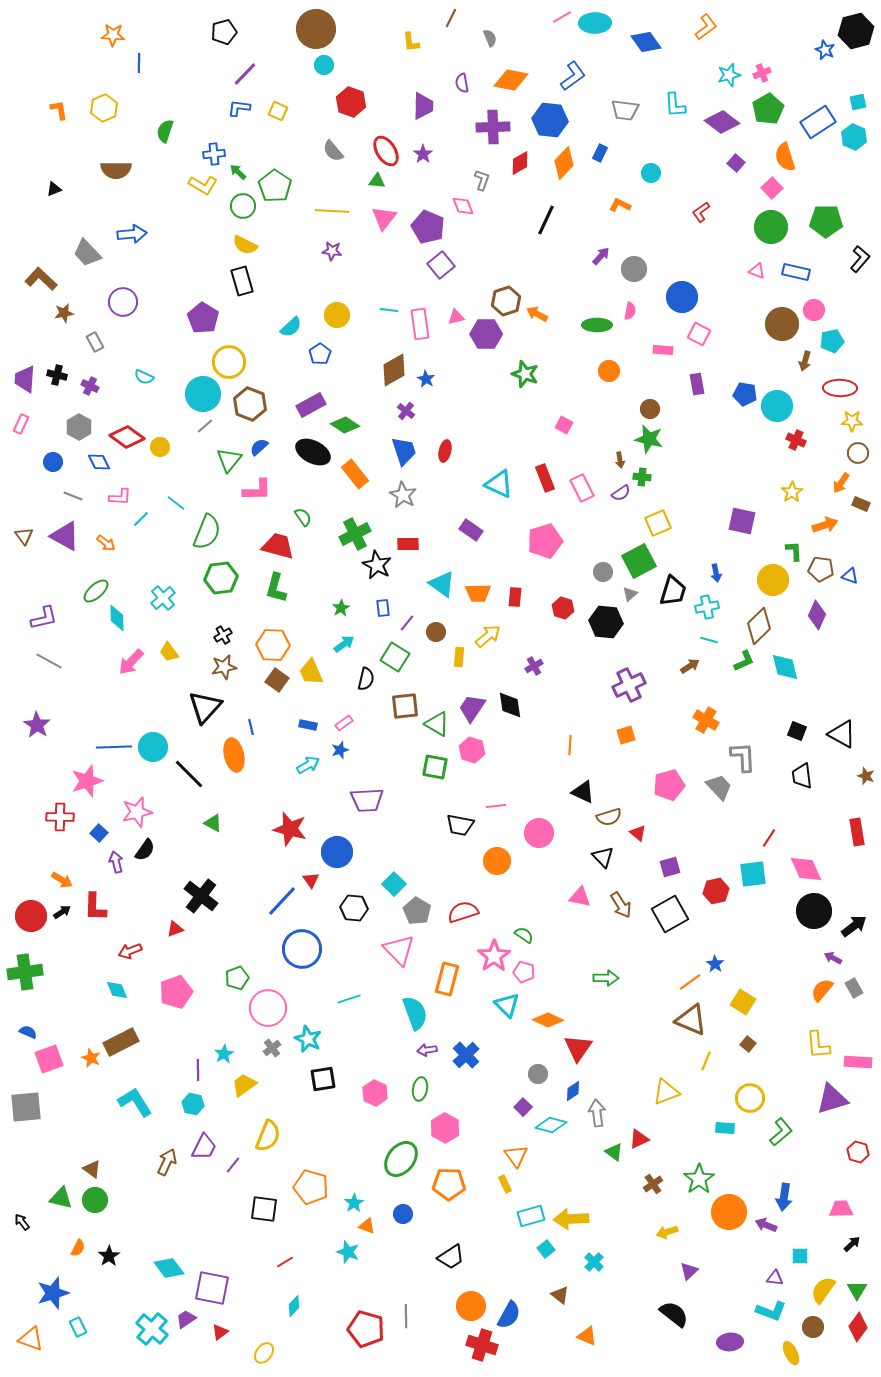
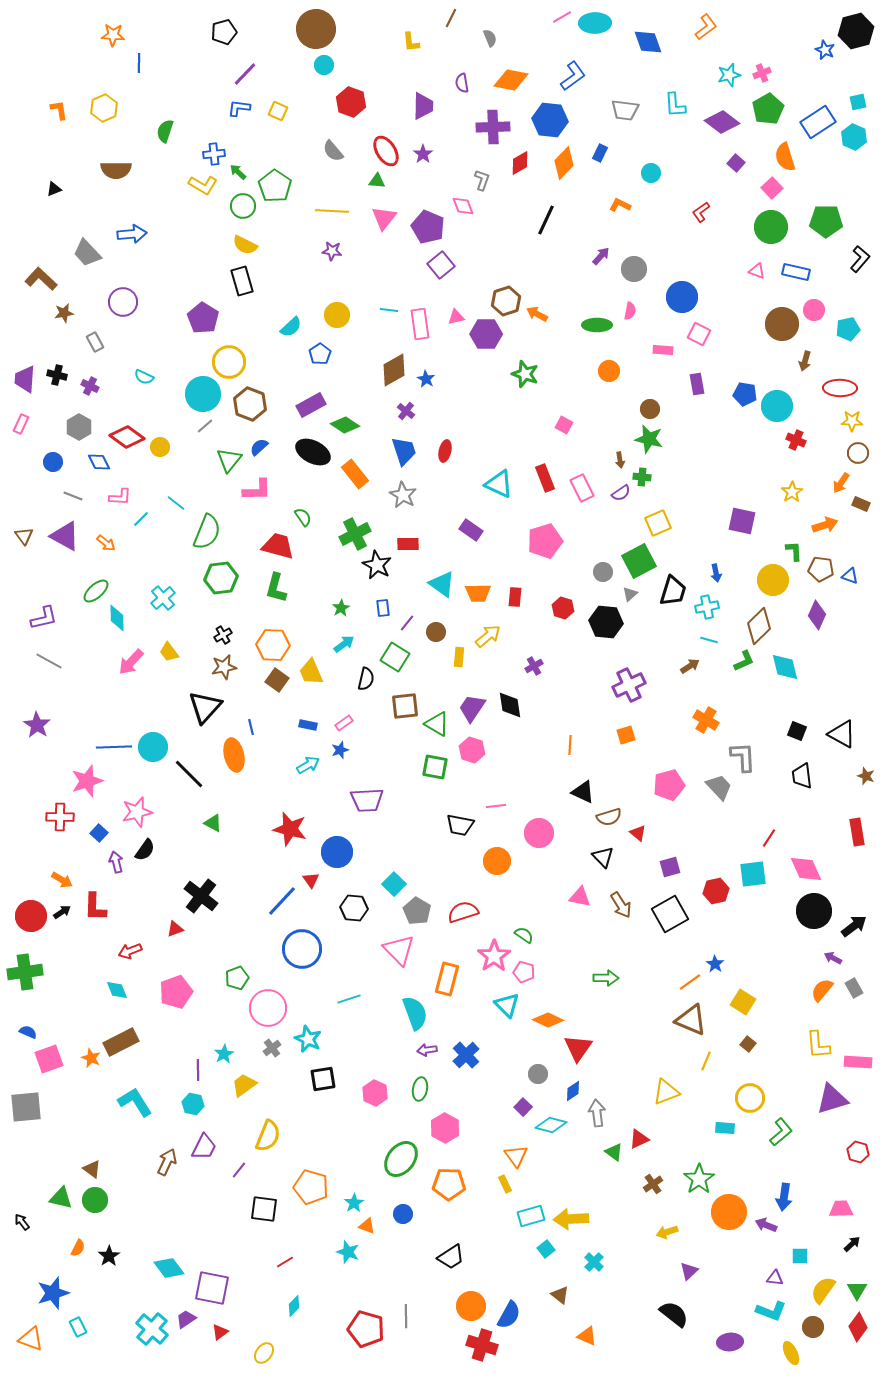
blue diamond at (646, 42): moved 2 px right; rotated 16 degrees clockwise
cyan pentagon at (832, 341): moved 16 px right, 12 px up
purple line at (233, 1165): moved 6 px right, 5 px down
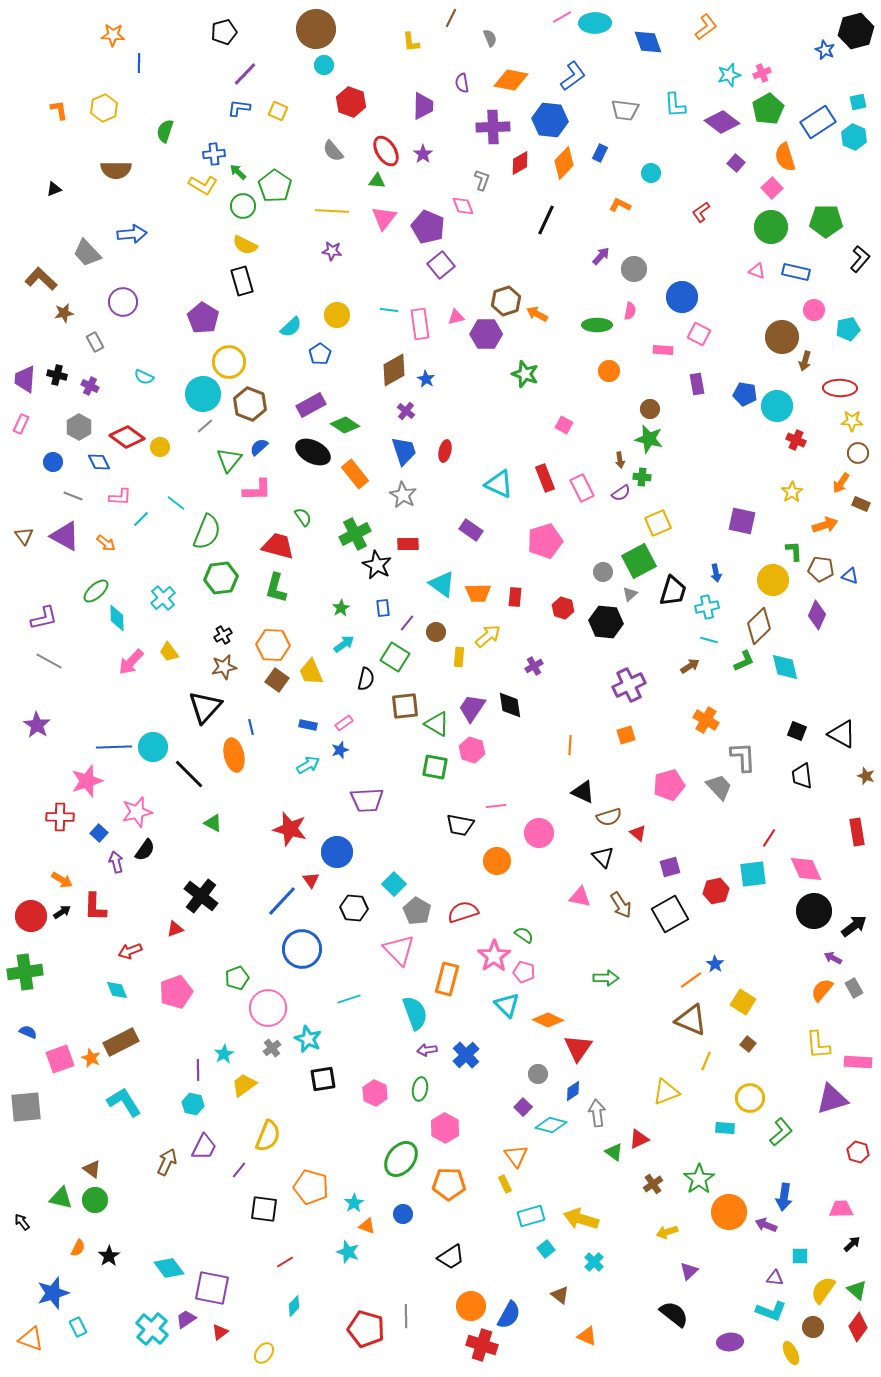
brown circle at (782, 324): moved 13 px down
orange line at (690, 982): moved 1 px right, 2 px up
pink square at (49, 1059): moved 11 px right
cyan L-shape at (135, 1102): moved 11 px left
yellow arrow at (571, 1219): moved 10 px right; rotated 20 degrees clockwise
green triangle at (857, 1290): rotated 20 degrees counterclockwise
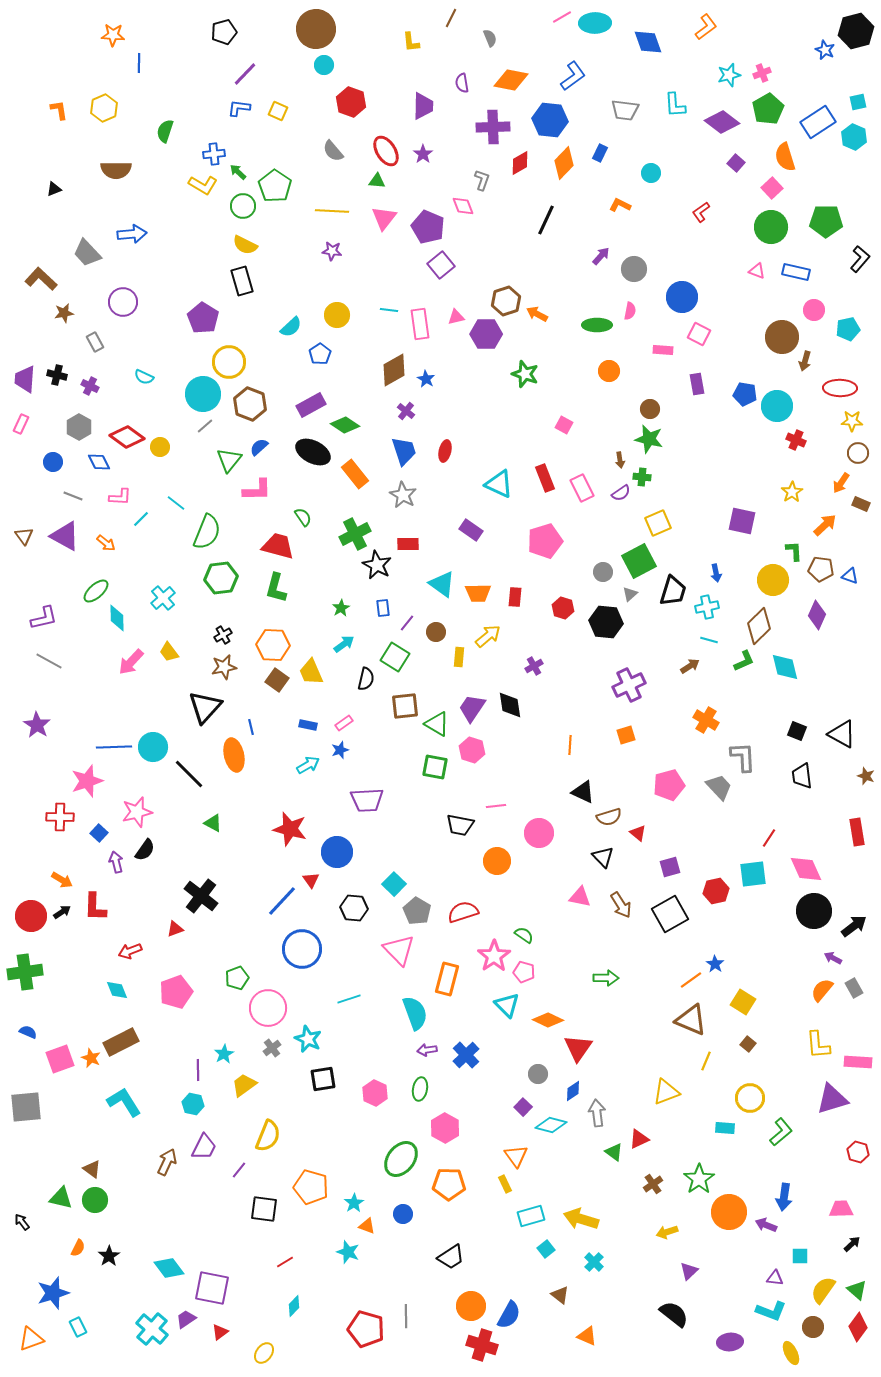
orange arrow at (825, 525): rotated 25 degrees counterclockwise
orange triangle at (31, 1339): rotated 40 degrees counterclockwise
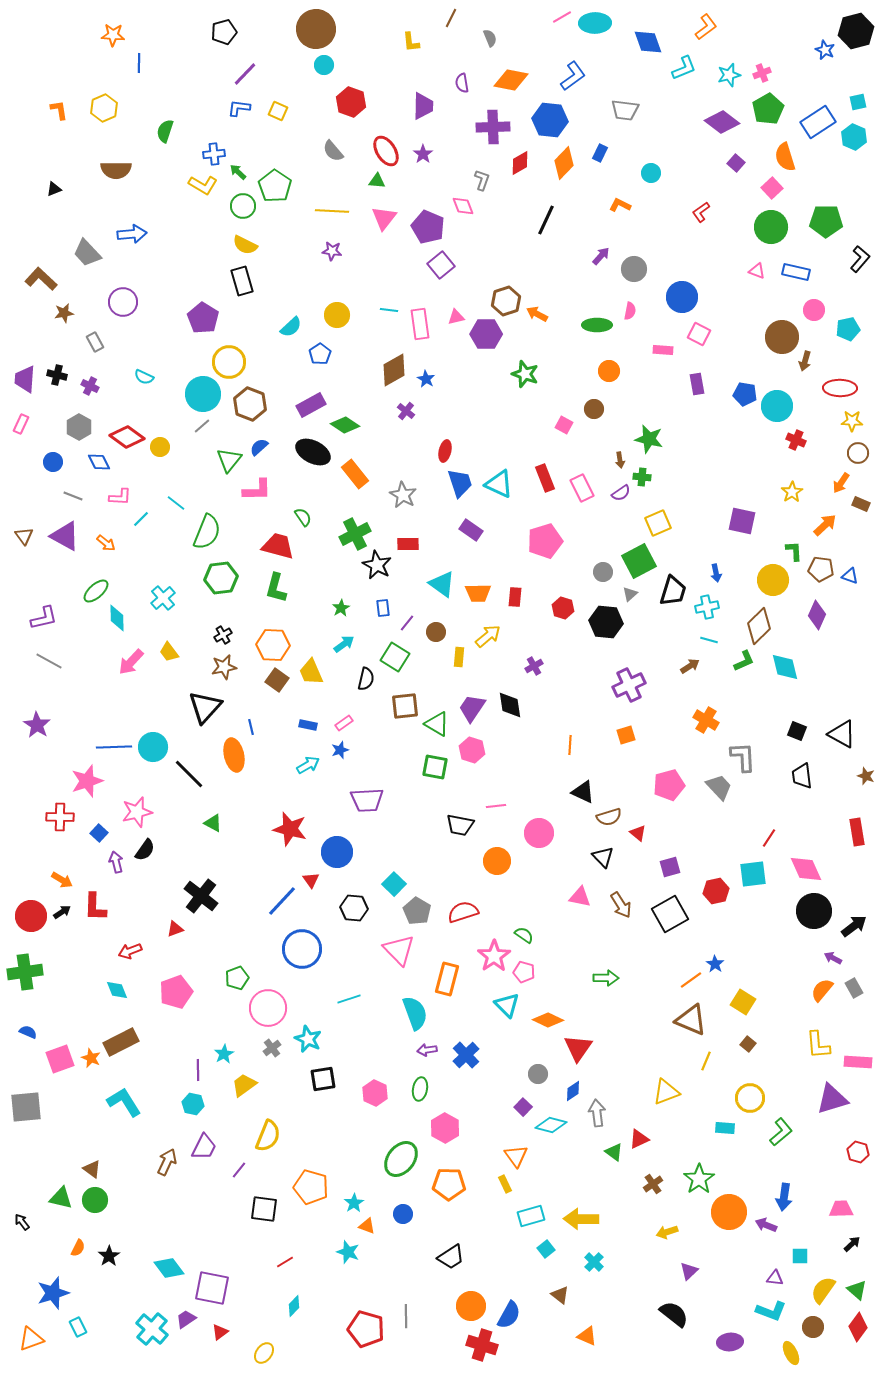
cyan L-shape at (675, 105): moved 9 px right, 37 px up; rotated 108 degrees counterclockwise
brown circle at (650, 409): moved 56 px left
gray line at (205, 426): moved 3 px left
blue trapezoid at (404, 451): moved 56 px right, 32 px down
yellow arrow at (581, 1219): rotated 16 degrees counterclockwise
